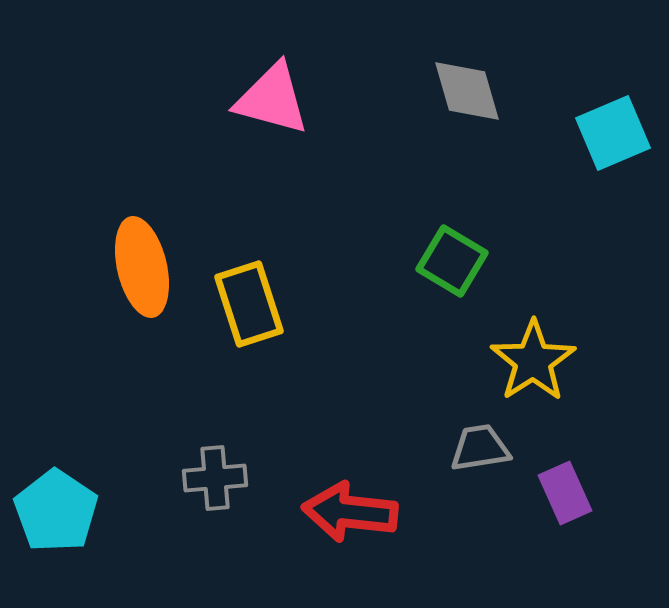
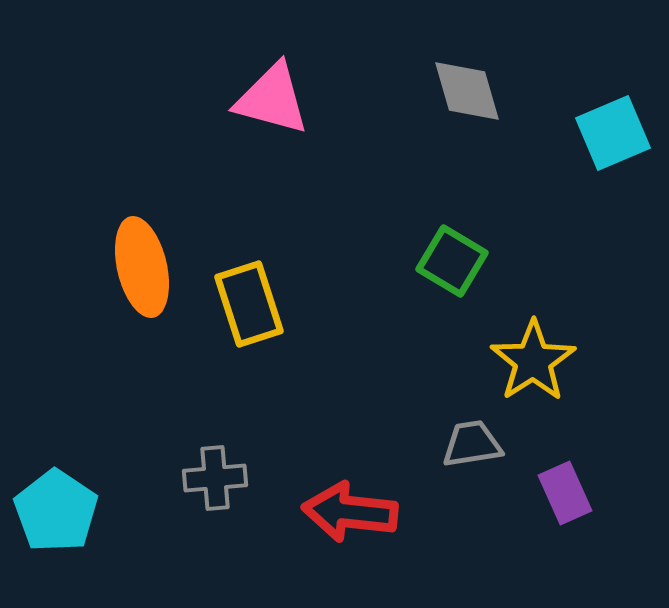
gray trapezoid: moved 8 px left, 4 px up
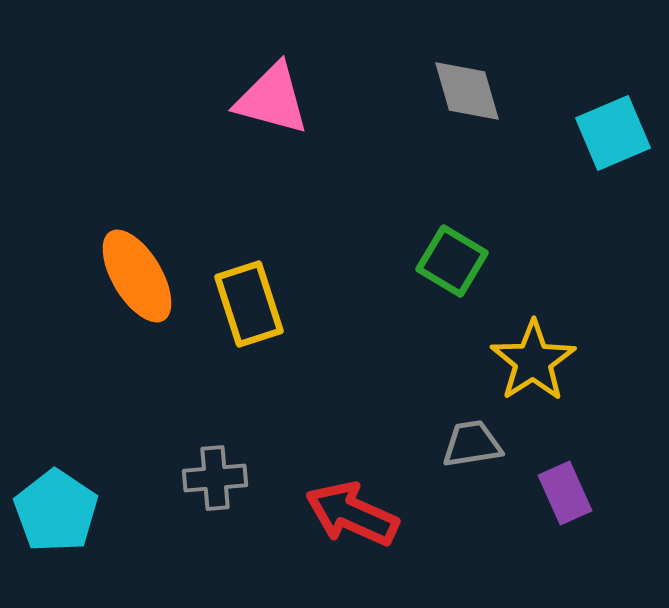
orange ellipse: moved 5 px left, 9 px down; rotated 18 degrees counterclockwise
red arrow: moved 2 px right, 2 px down; rotated 18 degrees clockwise
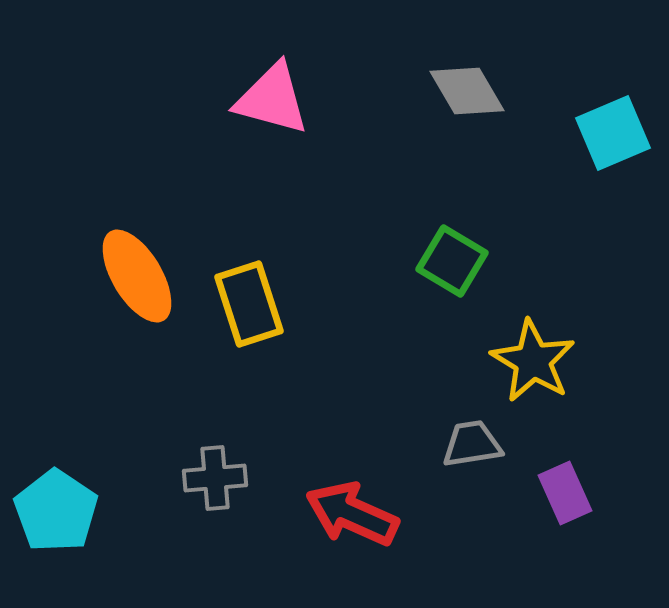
gray diamond: rotated 14 degrees counterclockwise
yellow star: rotated 8 degrees counterclockwise
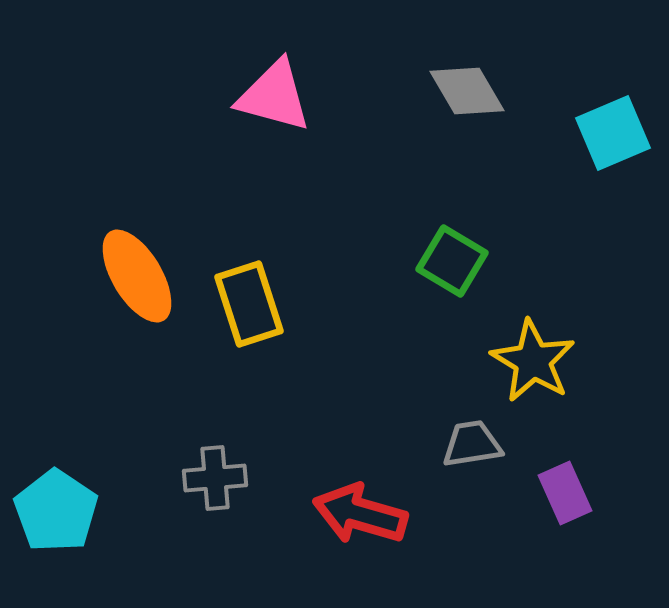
pink triangle: moved 2 px right, 3 px up
red arrow: moved 8 px right; rotated 8 degrees counterclockwise
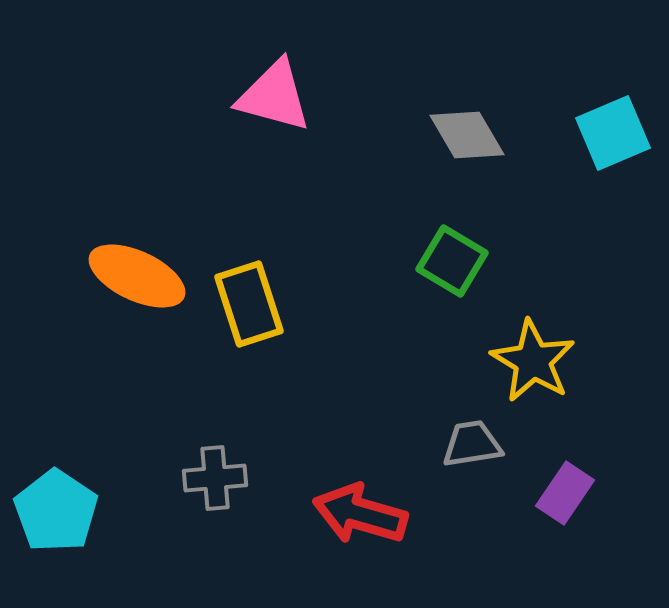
gray diamond: moved 44 px down
orange ellipse: rotated 34 degrees counterclockwise
purple rectangle: rotated 58 degrees clockwise
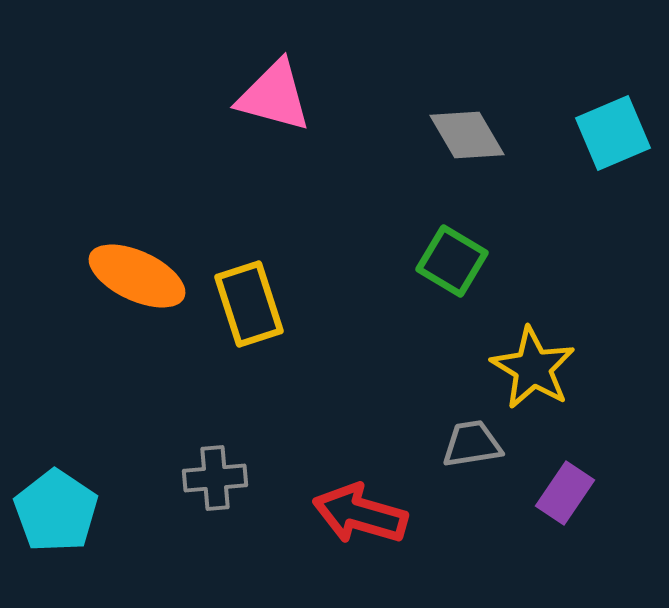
yellow star: moved 7 px down
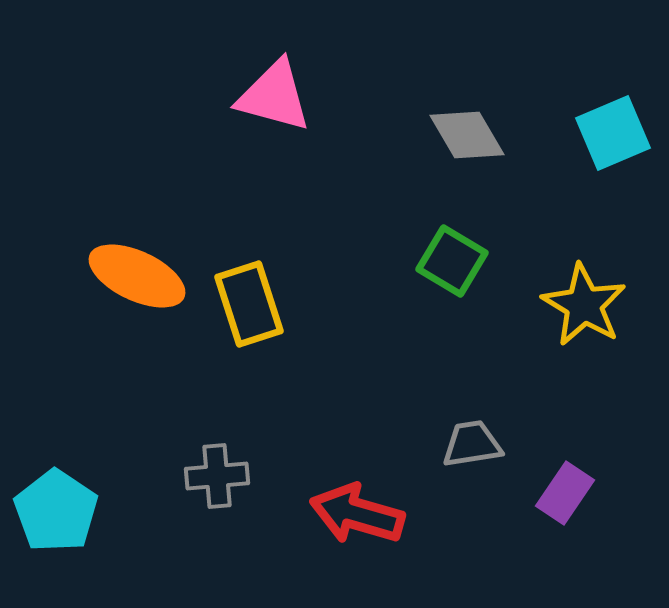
yellow star: moved 51 px right, 63 px up
gray cross: moved 2 px right, 2 px up
red arrow: moved 3 px left
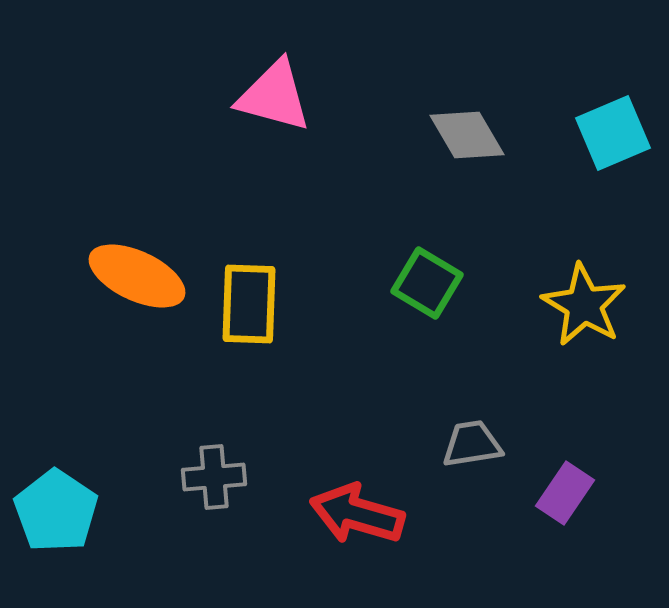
green square: moved 25 px left, 22 px down
yellow rectangle: rotated 20 degrees clockwise
gray cross: moved 3 px left, 1 px down
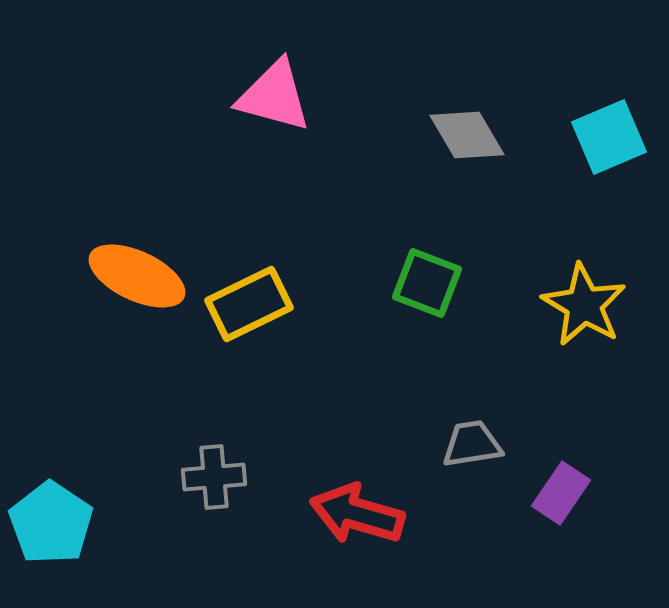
cyan square: moved 4 px left, 4 px down
green square: rotated 10 degrees counterclockwise
yellow rectangle: rotated 62 degrees clockwise
purple rectangle: moved 4 px left
cyan pentagon: moved 5 px left, 12 px down
